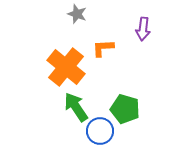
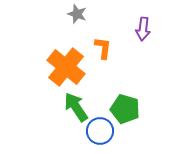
orange L-shape: rotated 100 degrees clockwise
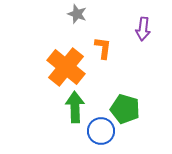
green arrow: moved 1 px left; rotated 32 degrees clockwise
blue circle: moved 1 px right
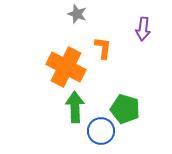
orange cross: rotated 12 degrees counterclockwise
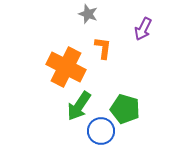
gray star: moved 11 px right
purple arrow: rotated 20 degrees clockwise
green arrow: moved 4 px right, 1 px up; rotated 144 degrees counterclockwise
